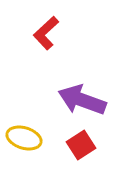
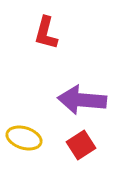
red L-shape: rotated 32 degrees counterclockwise
purple arrow: rotated 15 degrees counterclockwise
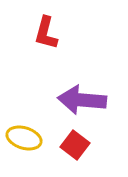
red square: moved 6 px left; rotated 20 degrees counterclockwise
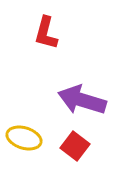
purple arrow: rotated 12 degrees clockwise
red square: moved 1 px down
